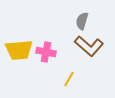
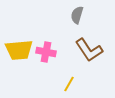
gray semicircle: moved 5 px left, 6 px up
brown L-shape: moved 4 px down; rotated 16 degrees clockwise
yellow line: moved 5 px down
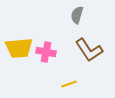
yellow trapezoid: moved 2 px up
yellow line: rotated 42 degrees clockwise
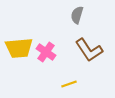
pink cross: rotated 24 degrees clockwise
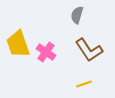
yellow trapezoid: moved 1 px left, 4 px up; rotated 76 degrees clockwise
yellow line: moved 15 px right
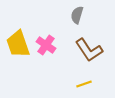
pink cross: moved 7 px up
